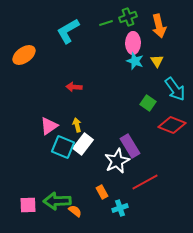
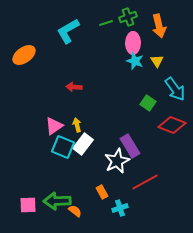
pink triangle: moved 5 px right
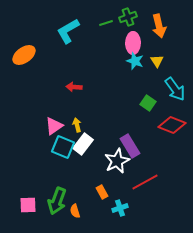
green arrow: rotated 68 degrees counterclockwise
orange semicircle: rotated 144 degrees counterclockwise
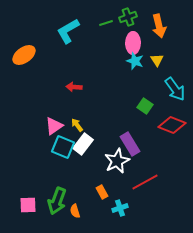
yellow triangle: moved 1 px up
green square: moved 3 px left, 3 px down
yellow arrow: rotated 24 degrees counterclockwise
purple rectangle: moved 2 px up
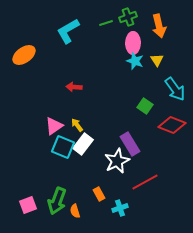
orange rectangle: moved 3 px left, 2 px down
pink square: rotated 18 degrees counterclockwise
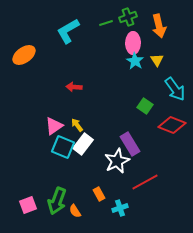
cyan star: rotated 12 degrees clockwise
orange semicircle: rotated 16 degrees counterclockwise
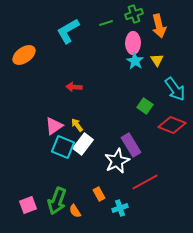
green cross: moved 6 px right, 3 px up
purple rectangle: moved 1 px right, 1 px down
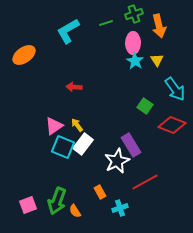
orange rectangle: moved 1 px right, 2 px up
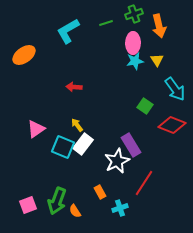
cyan star: rotated 30 degrees clockwise
pink triangle: moved 18 px left, 3 px down
red line: moved 1 px left, 1 px down; rotated 28 degrees counterclockwise
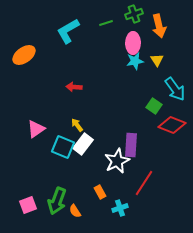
green square: moved 9 px right
purple rectangle: rotated 35 degrees clockwise
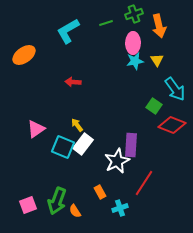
red arrow: moved 1 px left, 5 px up
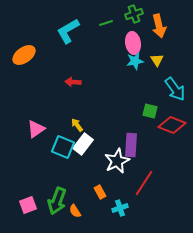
pink ellipse: rotated 10 degrees counterclockwise
green square: moved 4 px left, 5 px down; rotated 21 degrees counterclockwise
